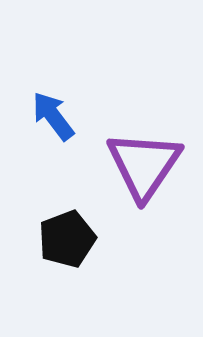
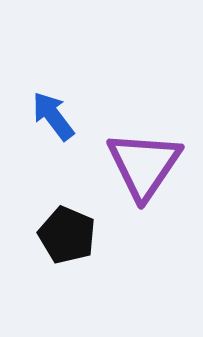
black pentagon: moved 4 px up; rotated 28 degrees counterclockwise
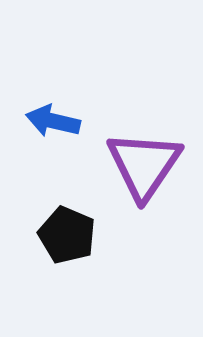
blue arrow: moved 5 px down; rotated 40 degrees counterclockwise
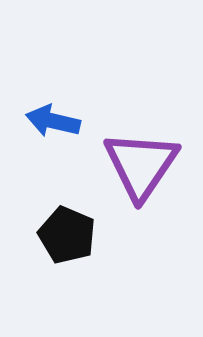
purple triangle: moved 3 px left
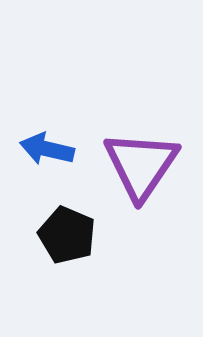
blue arrow: moved 6 px left, 28 px down
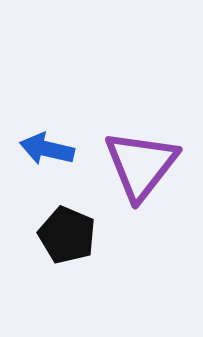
purple triangle: rotated 4 degrees clockwise
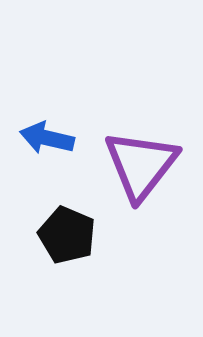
blue arrow: moved 11 px up
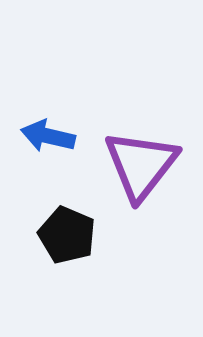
blue arrow: moved 1 px right, 2 px up
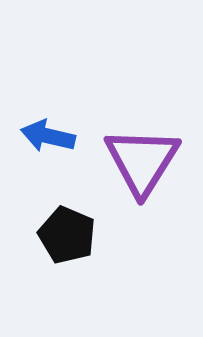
purple triangle: moved 1 px right, 4 px up; rotated 6 degrees counterclockwise
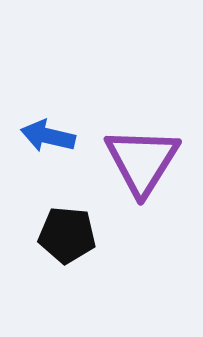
black pentagon: rotated 18 degrees counterclockwise
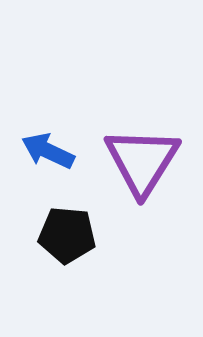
blue arrow: moved 15 px down; rotated 12 degrees clockwise
